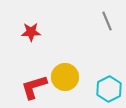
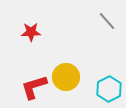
gray line: rotated 18 degrees counterclockwise
yellow circle: moved 1 px right
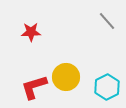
cyan hexagon: moved 2 px left, 2 px up
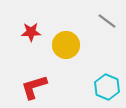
gray line: rotated 12 degrees counterclockwise
yellow circle: moved 32 px up
cyan hexagon: rotated 10 degrees counterclockwise
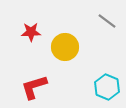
yellow circle: moved 1 px left, 2 px down
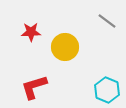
cyan hexagon: moved 3 px down
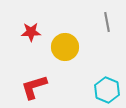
gray line: moved 1 px down; rotated 42 degrees clockwise
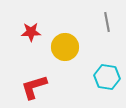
cyan hexagon: moved 13 px up; rotated 15 degrees counterclockwise
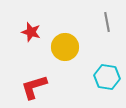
red star: rotated 18 degrees clockwise
